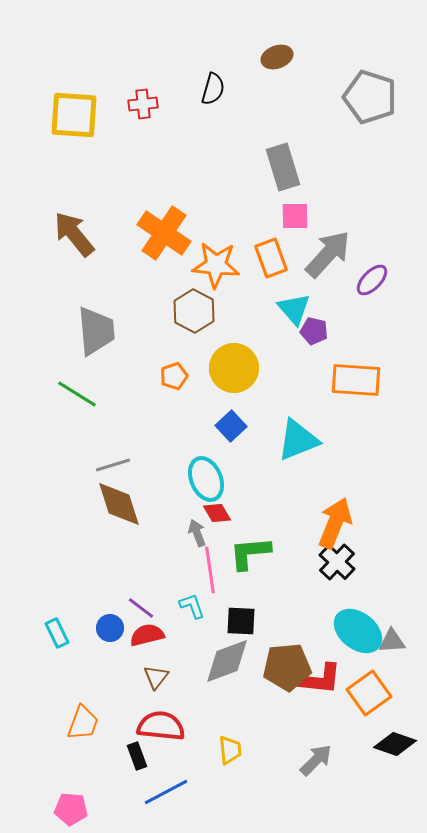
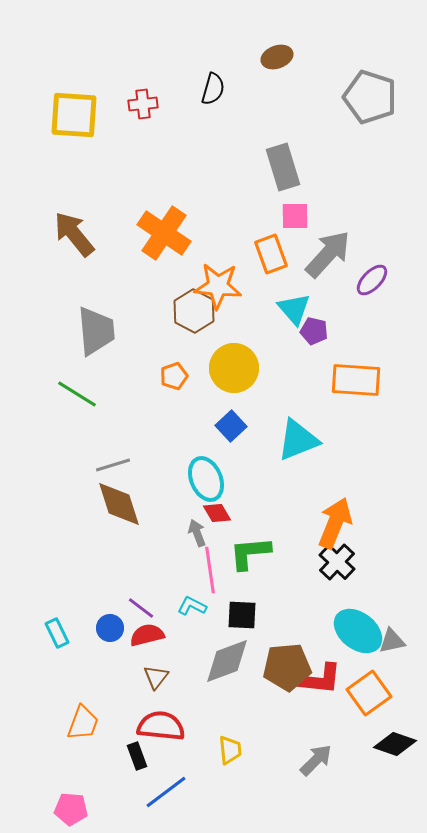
orange rectangle at (271, 258): moved 4 px up
orange star at (216, 265): moved 2 px right, 21 px down
cyan L-shape at (192, 606): rotated 44 degrees counterclockwise
black square at (241, 621): moved 1 px right, 6 px up
gray triangle at (392, 641): rotated 8 degrees counterclockwise
blue line at (166, 792): rotated 9 degrees counterclockwise
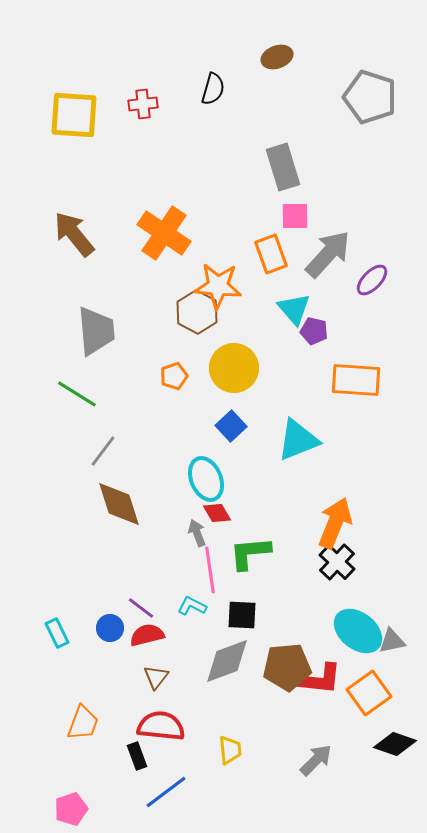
brown hexagon at (194, 311): moved 3 px right, 1 px down
gray line at (113, 465): moved 10 px left, 14 px up; rotated 36 degrees counterclockwise
pink pentagon at (71, 809): rotated 24 degrees counterclockwise
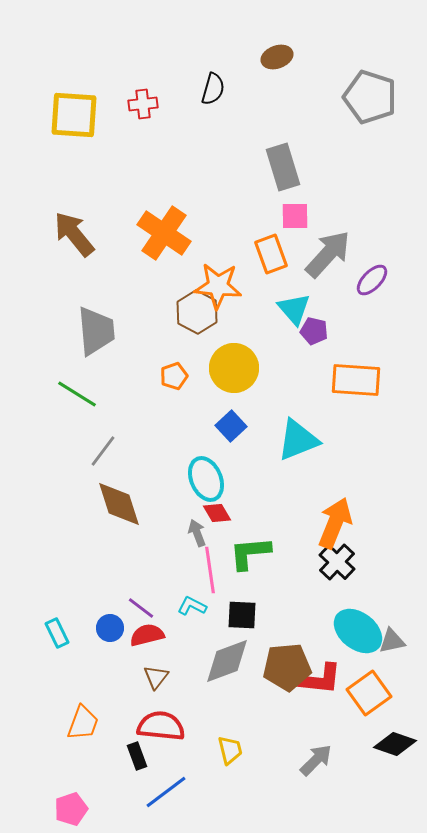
yellow trapezoid at (230, 750): rotated 8 degrees counterclockwise
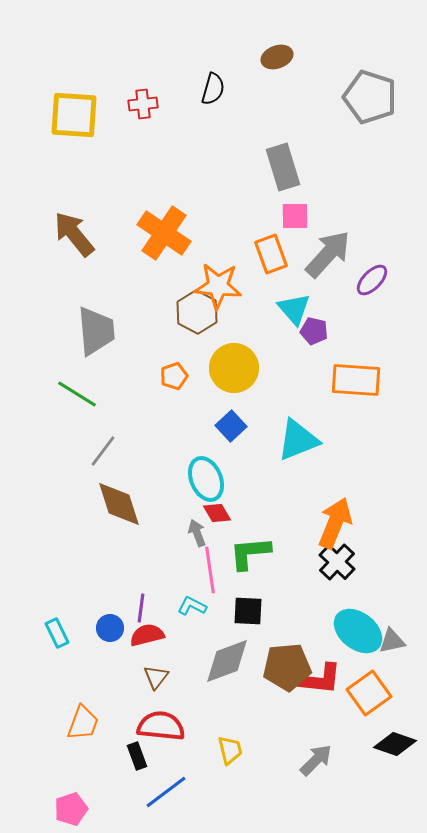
purple line at (141, 608): rotated 60 degrees clockwise
black square at (242, 615): moved 6 px right, 4 px up
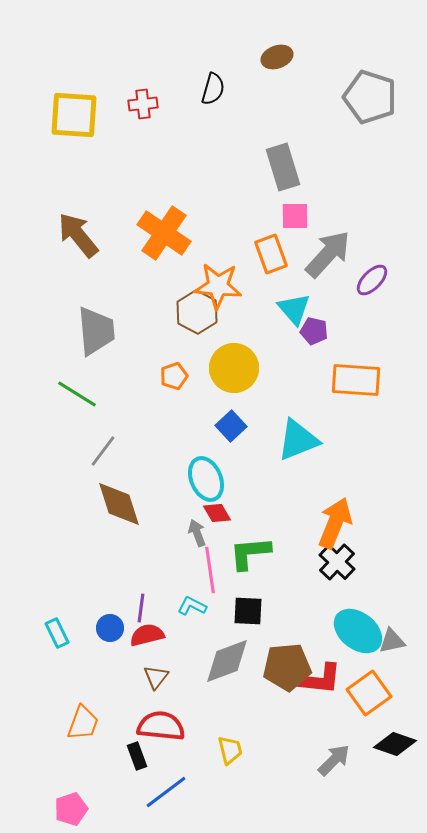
brown arrow at (74, 234): moved 4 px right, 1 px down
gray arrow at (316, 760): moved 18 px right
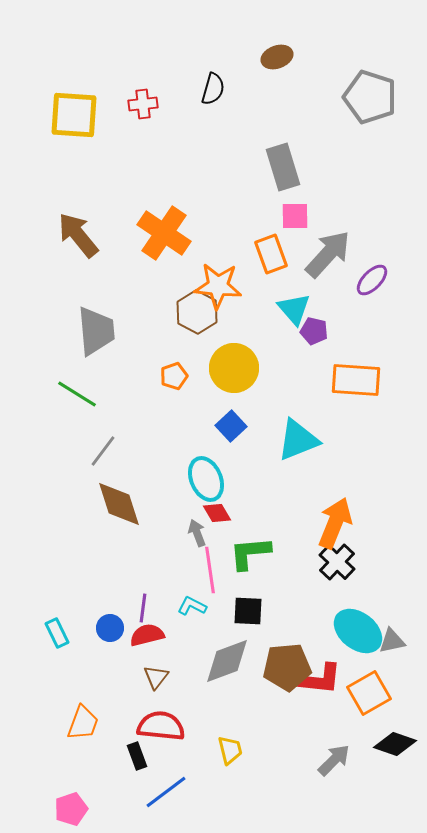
purple line at (141, 608): moved 2 px right
orange square at (369, 693): rotated 6 degrees clockwise
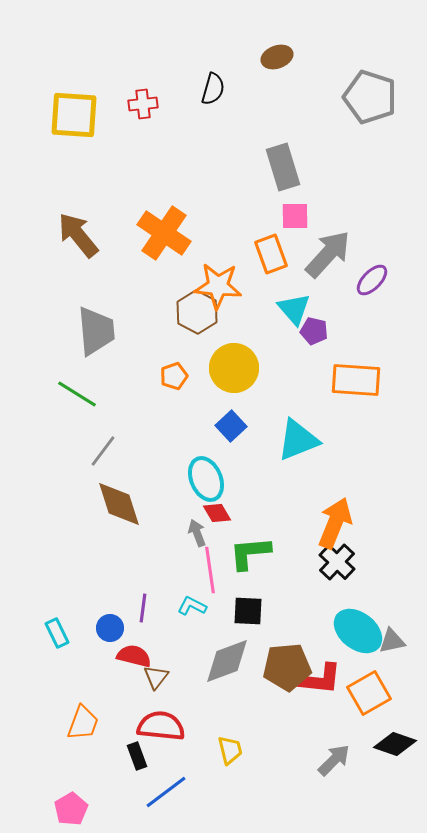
red semicircle at (147, 635): moved 13 px left, 21 px down; rotated 28 degrees clockwise
pink pentagon at (71, 809): rotated 12 degrees counterclockwise
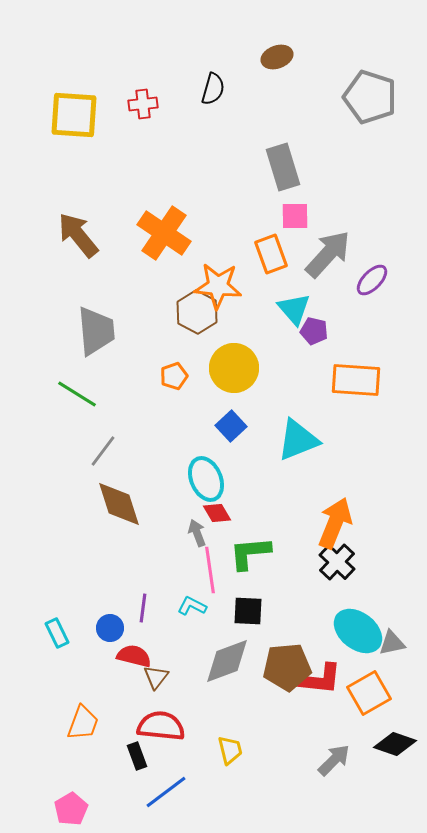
gray triangle at (392, 641): moved 2 px down
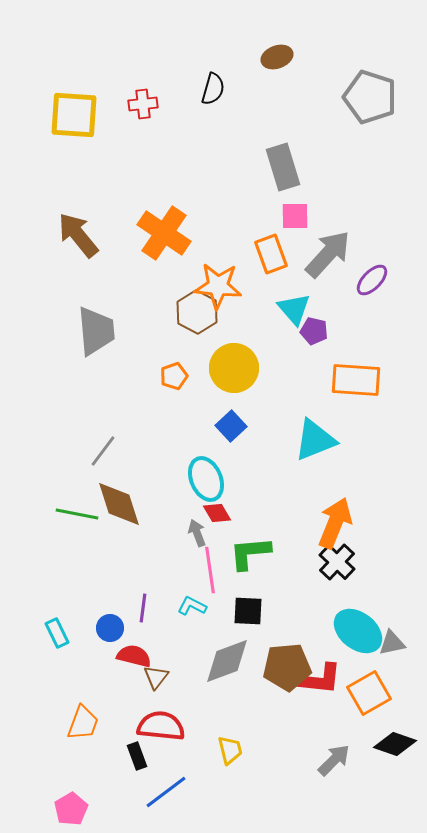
green line at (77, 394): moved 120 px down; rotated 21 degrees counterclockwise
cyan triangle at (298, 440): moved 17 px right
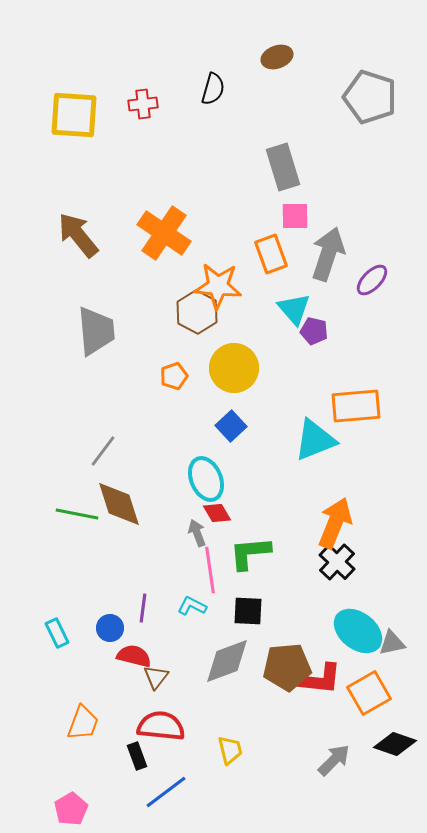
gray arrow at (328, 254): rotated 24 degrees counterclockwise
orange rectangle at (356, 380): moved 26 px down; rotated 9 degrees counterclockwise
